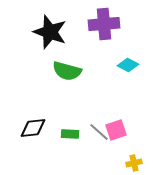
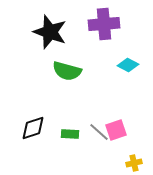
black diamond: rotated 12 degrees counterclockwise
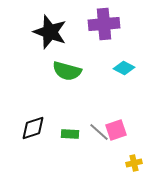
cyan diamond: moved 4 px left, 3 px down
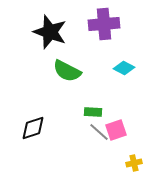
green semicircle: rotated 12 degrees clockwise
green rectangle: moved 23 px right, 22 px up
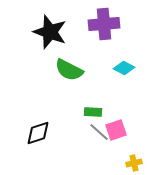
green semicircle: moved 2 px right, 1 px up
black diamond: moved 5 px right, 5 px down
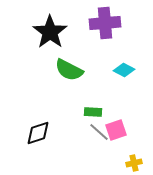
purple cross: moved 1 px right, 1 px up
black star: rotated 16 degrees clockwise
cyan diamond: moved 2 px down
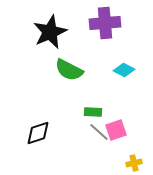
black star: rotated 12 degrees clockwise
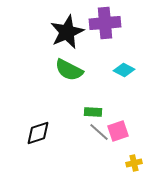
black star: moved 17 px right
pink square: moved 2 px right, 1 px down
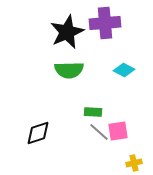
green semicircle: rotated 28 degrees counterclockwise
pink square: rotated 10 degrees clockwise
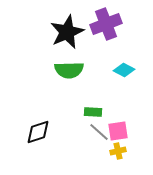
purple cross: moved 1 px right, 1 px down; rotated 16 degrees counterclockwise
black diamond: moved 1 px up
yellow cross: moved 16 px left, 12 px up
